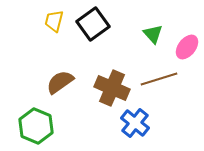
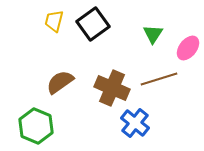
green triangle: rotated 15 degrees clockwise
pink ellipse: moved 1 px right, 1 px down
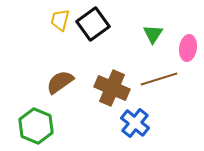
yellow trapezoid: moved 6 px right, 1 px up
pink ellipse: rotated 30 degrees counterclockwise
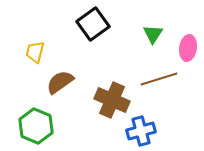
yellow trapezoid: moved 25 px left, 32 px down
brown cross: moved 12 px down
blue cross: moved 6 px right, 8 px down; rotated 36 degrees clockwise
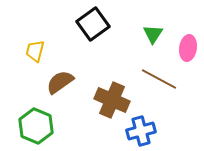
yellow trapezoid: moved 1 px up
brown line: rotated 45 degrees clockwise
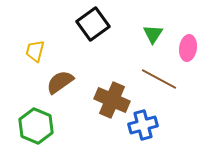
blue cross: moved 2 px right, 6 px up
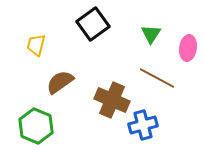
green triangle: moved 2 px left
yellow trapezoid: moved 1 px right, 6 px up
brown line: moved 2 px left, 1 px up
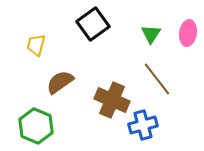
pink ellipse: moved 15 px up
brown line: moved 1 px down; rotated 24 degrees clockwise
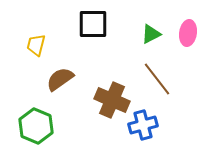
black square: rotated 36 degrees clockwise
green triangle: rotated 30 degrees clockwise
brown semicircle: moved 3 px up
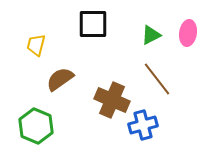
green triangle: moved 1 px down
